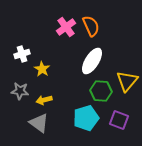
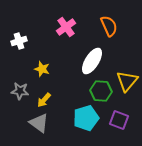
orange semicircle: moved 18 px right
white cross: moved 3 px left, 13 px up
yellow star: rotated 14 degrees counterclockwise
yellow arrow: rotated 35 degrees counterclockwise
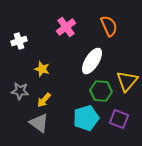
purple square: moved 1 px up
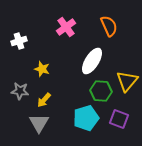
gray triangle: rotated 25 degrees clockwise
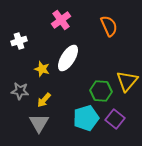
pink cross: moved 5 px left, 7 px up
white ellipse: moved 24 px left, 3 px up
purple square: moved 4 px left; rotated 18 degrees clockwise
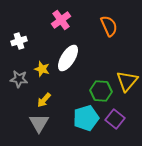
gray star: moved 1 px left, 12 px up
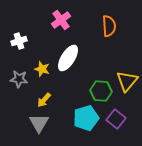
orange semicircle: rotated 20 degrees clockwise
purple square: moved 1 px right
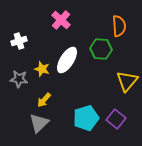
pink cross: rotated 12 degrees counterclockwise
orange semicircle: moved 10 px right
white ellipse: moved 1 px left, 2 px down
green hexagon: moved 42 px up
gray triangle: rotated 15 degrees clockwise
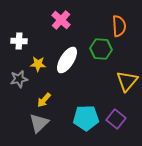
white cross: rotated 21 degrees clockwise
yellow star: moved 4 px left, 5 px up; rotated 14 degrees counterclockwise
gray star: rotated 18 degrees counterclockwise
cyan pentagon: rotated 15 degrees clockwise
